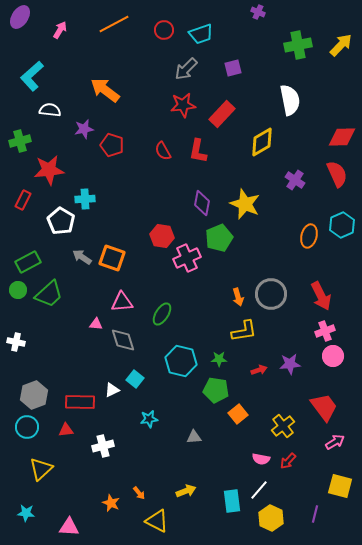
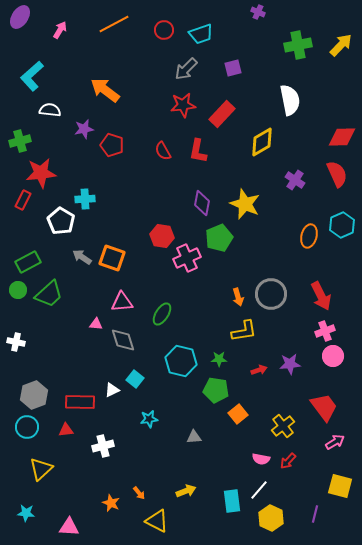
red star at (49, 170): moved 8 px left, 3 px down
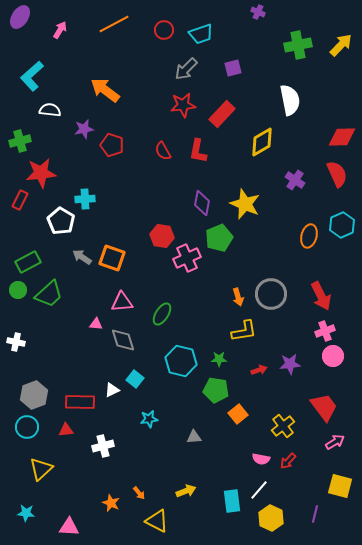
red rectangle at (23, 200): moved 3 px left
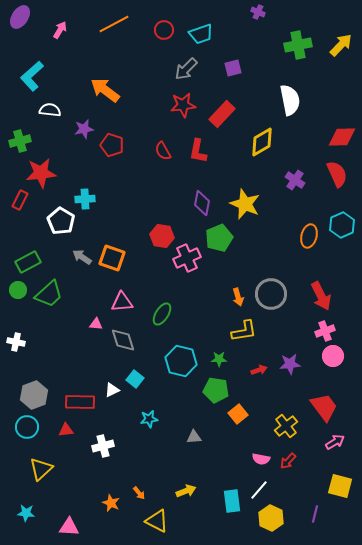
yellow cross at (283, 426): moved 3 px right
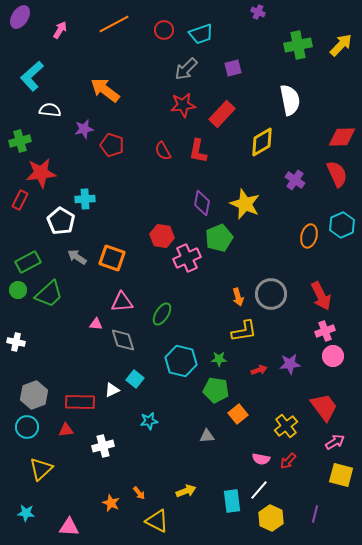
gray arrow at (82, 257): moved 5 px left
cyan star at (149, 419): moved 2 px down
gray triangle at (194, 437): moved 13 px right, 1 px up
yellow square at (340, 486): moved 1 px right, 11 px up
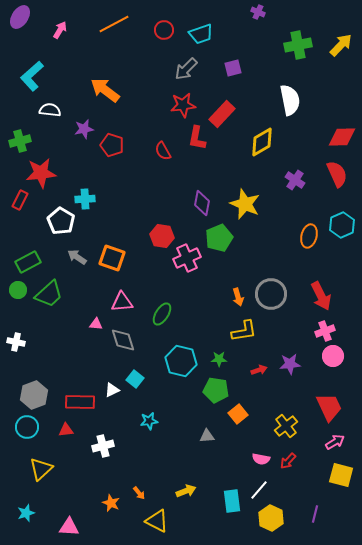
red L-shape at (198, 151): moved 1 px left, 13 px up
red trapezoid at (324, 407): moved 5 px right; rotated 12 degrees clockwise
cyan star at (26, 513): rotated 24 degrees counterclockwise
